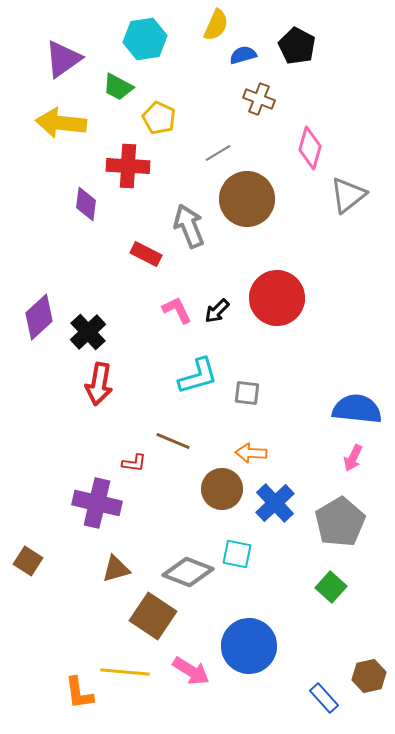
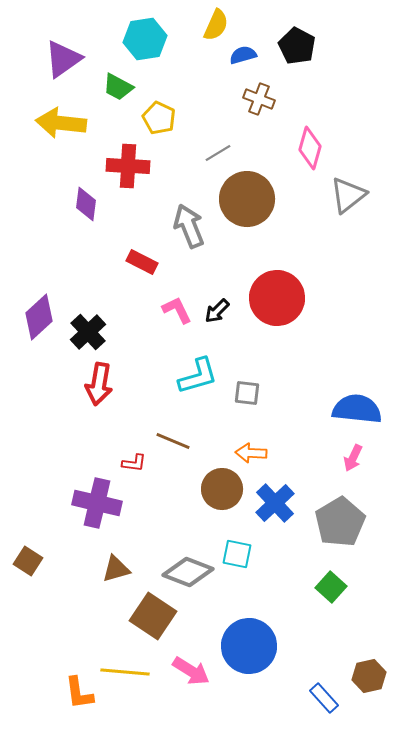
red rectangle at (146, 254): moved 4 px left, 8 px down
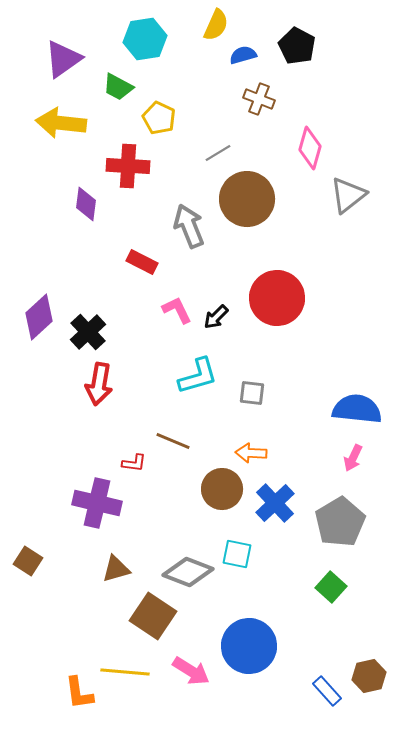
black arrow at (217, 311): moved 1 px left, 6 px down
gray square at (247, 393): moved 5 px right
blue rectangle at (324, 698): moved 3 px right, 7 px up
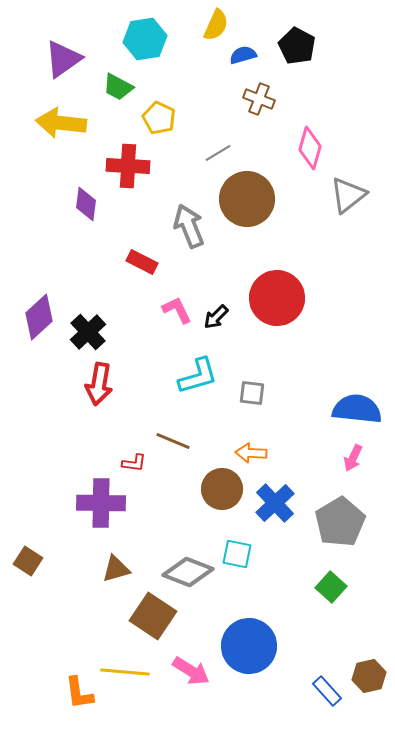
purple cross at (97, 503): moved 4 px right; rotated 12 degrees counterclockwise
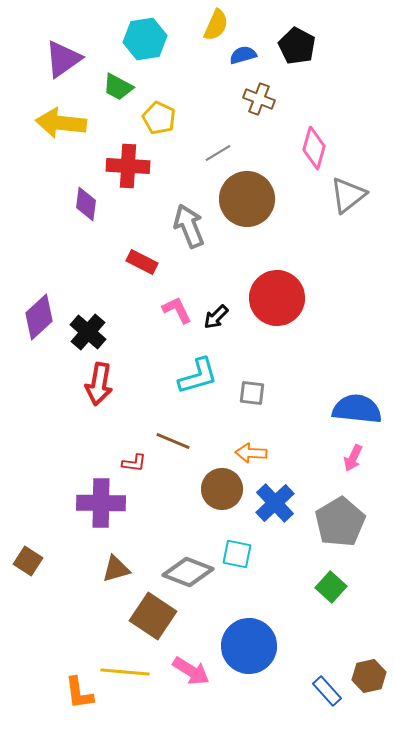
pink diamond at (310, 148): moved 4 px right
black cross at (88, 332): rotated 6 degrees counterclockwise
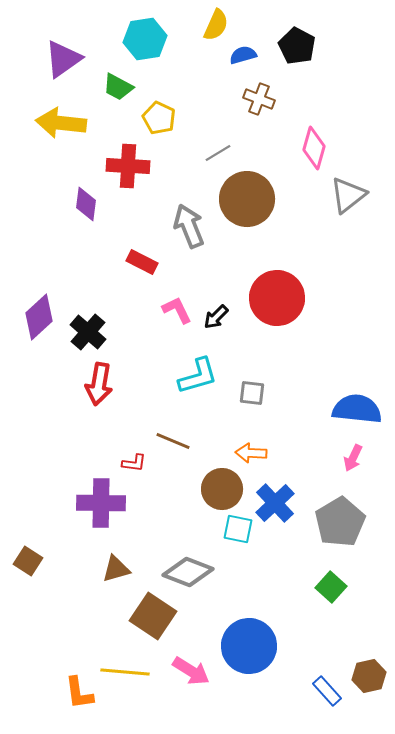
cyan square at (237, 554): moved 1 px right, 25 px up
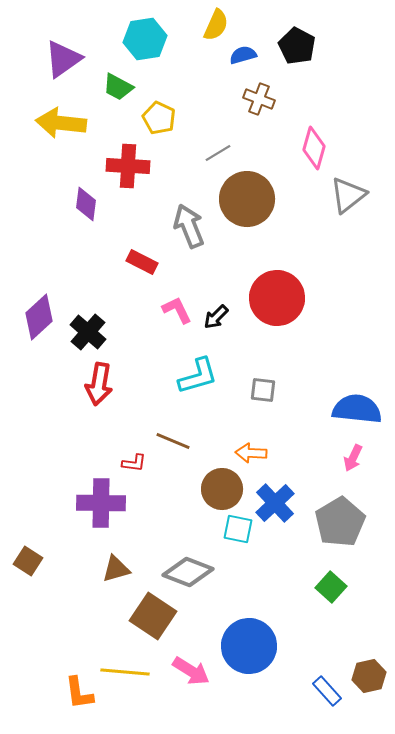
gray square at (252, 393): moved 11 px right, 3 px up
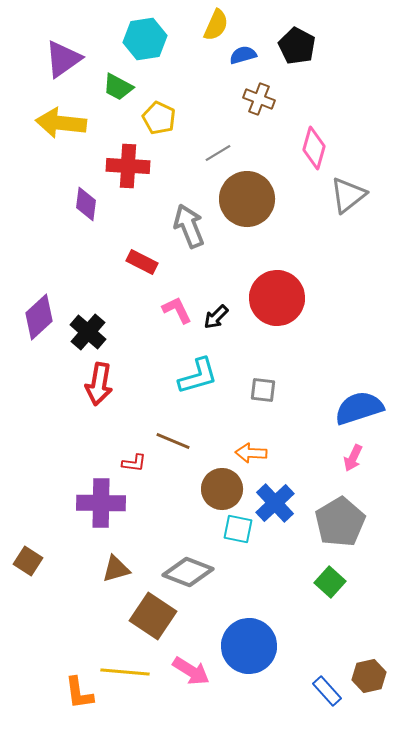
blue semicircle at (357, 409): moved 2 px right, 1 px up; rotated 24 degrees counterclockwise
green square at (331, 587): moved 1 px left, 5 px up
